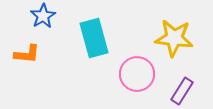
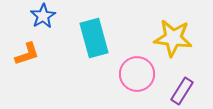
yellow star: moved 1 px left
orange L-shape: rotated 24 degrees counterclockwise
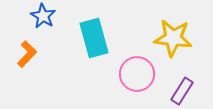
blue star: rotated 10 degrees counterclockwise
orange L-shape: rotated 28 degrees counterclockwise
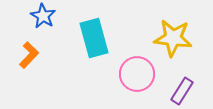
orange L-shape: moved 2 px right, 1 px down
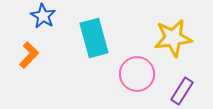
yellow star: rotated 15 degrees counterclockwise
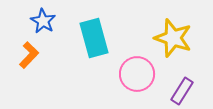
blue star: moved 5 px down
yellow star: rotated 27 degrees clockwise
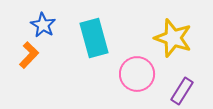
blue star: moved 4 px down
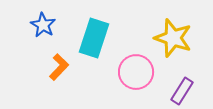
cyan rectangle: rotated 33 degrees clockwise
orange L-shape: moved 30 px right, 12 px down
pink circle: moved 1 px left, 2 px up
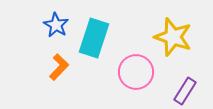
blue star: moved 13 px right
yellow star: moved 1 px up
purple rectangle: moved 3 px right
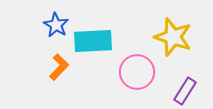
cyan rectangle: moved 1 px left, 3 px down; rotated 69 degrees clockwise
pink circle: moved 1 px right
